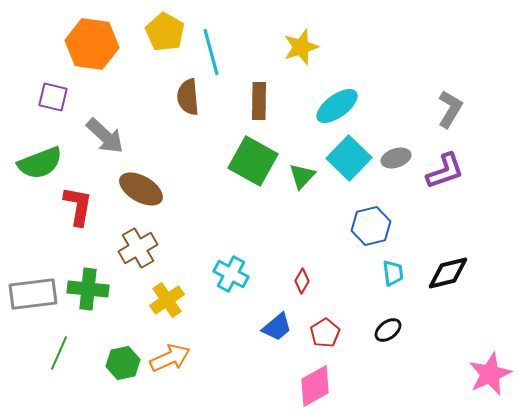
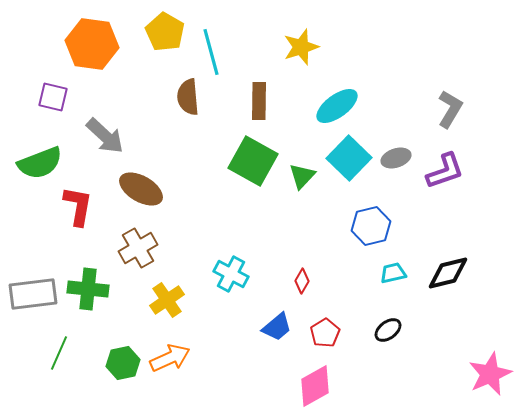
cyan trapezoid: rotated 96 degrees counterclockwise
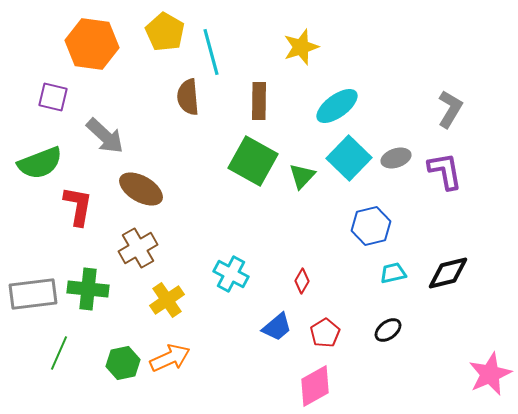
purple L-shape: rotated 81 degrees counterclockwise
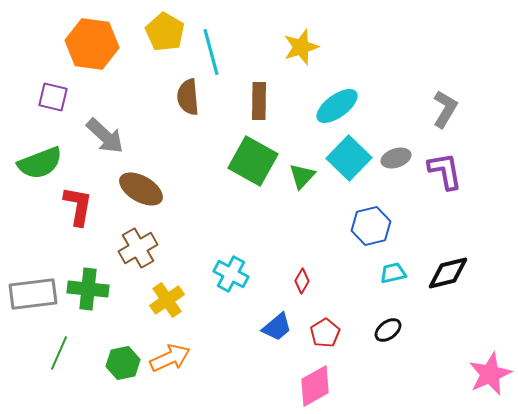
gray L-shape: moved 5 px left
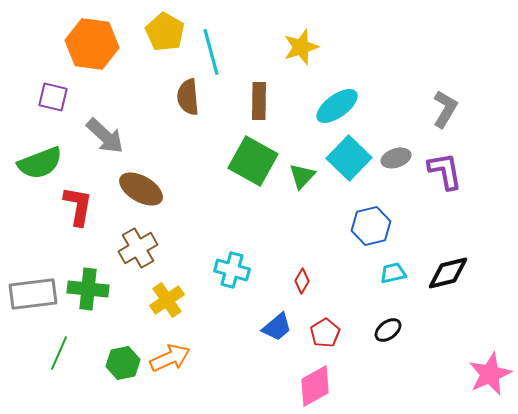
cyan cross: moved 1 px right, 4 px up; rotated 12 degrees counterclockwise
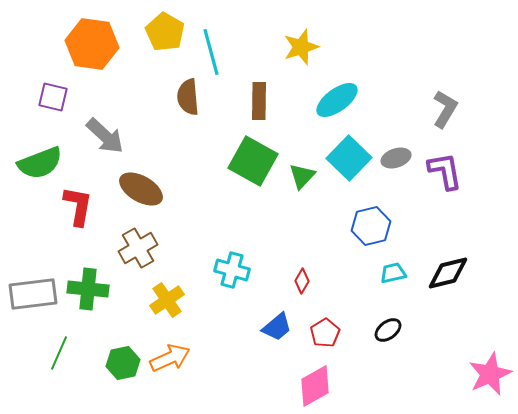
cyan ellipse: moved 6 px up
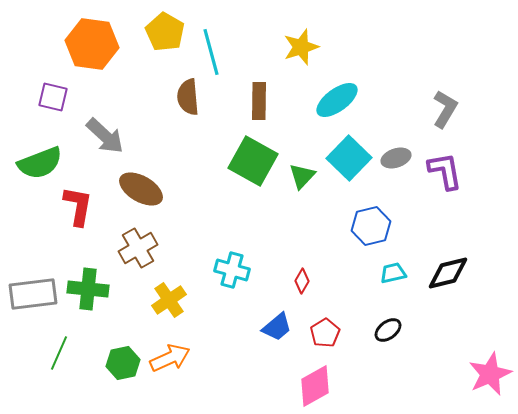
yellow cross: moved 2 px right
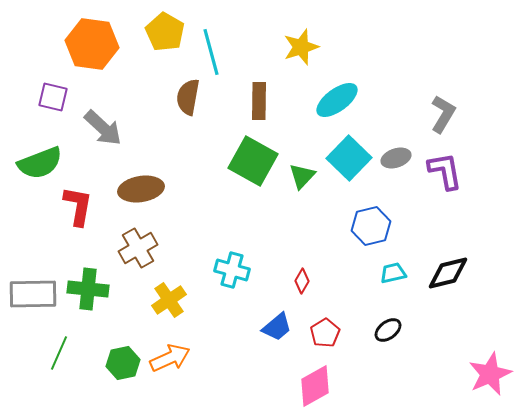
brown semicircle: rotated 15 degrees clockwise
gray L-shape: moved 2 px left, 5 px down
gray arrow: moved 2 px left, 8 px up
brown ellipse: rotated 39 degrees counterclockwise
gray rectangle: rotated 6 degrees clockwise
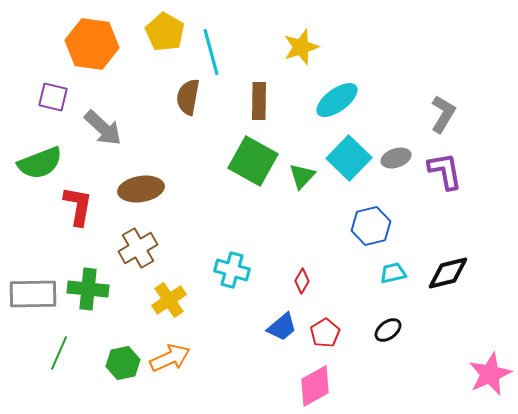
blue trapezoid: moved 5 px right
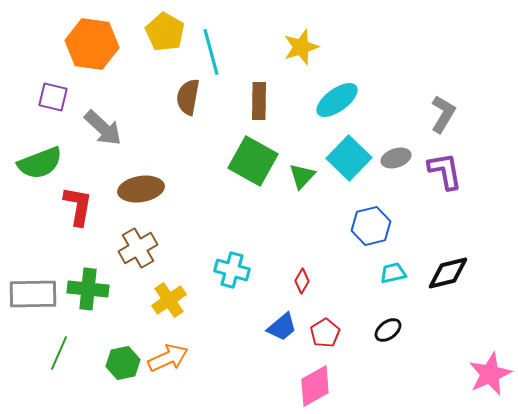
orange arrow: moved 2 px left
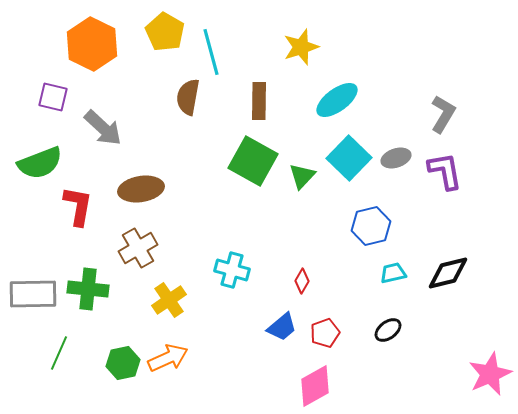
orange hexagon: rotated 18 degrees clockwise
red pentagon: rotated 12 degrees clockwise
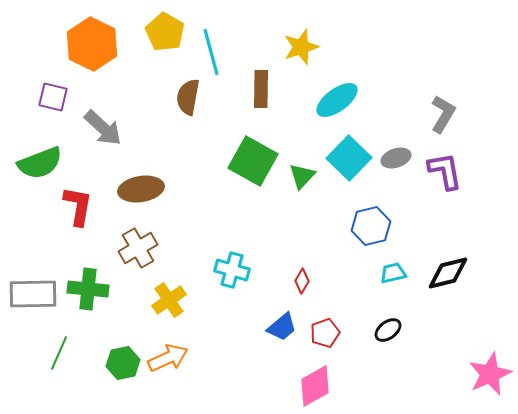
brown rectangle: moved 2 px right, 12 px up
